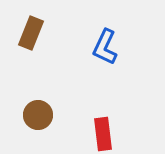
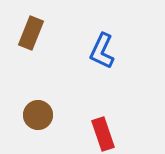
blue L-shape: moved 3 px left, 4 px down
red rectangle: rotated 12 degrees counterclockwise
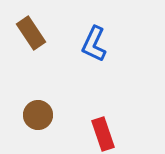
brown rectangle: rotated 56 degrees counterclockwise
blue L-shape: moved 8 px left, 7 px up
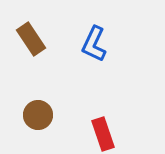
brown rectangle: moved 6 px down
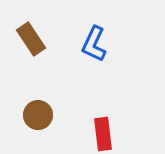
red rectangle: rotated 12 degrees clockwise
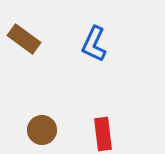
brown rectangle: moved 7 px left; rotated 20 degrees counterclockwise
brown circle: moved 4 px right, 15 px down
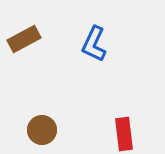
brown rectangle: rotated 64 degrees counterclockwise
red rectangle: moved 21 px right
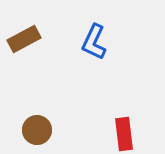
blue L-shape: moved 2 px up
brown circle: moved 5 px left
